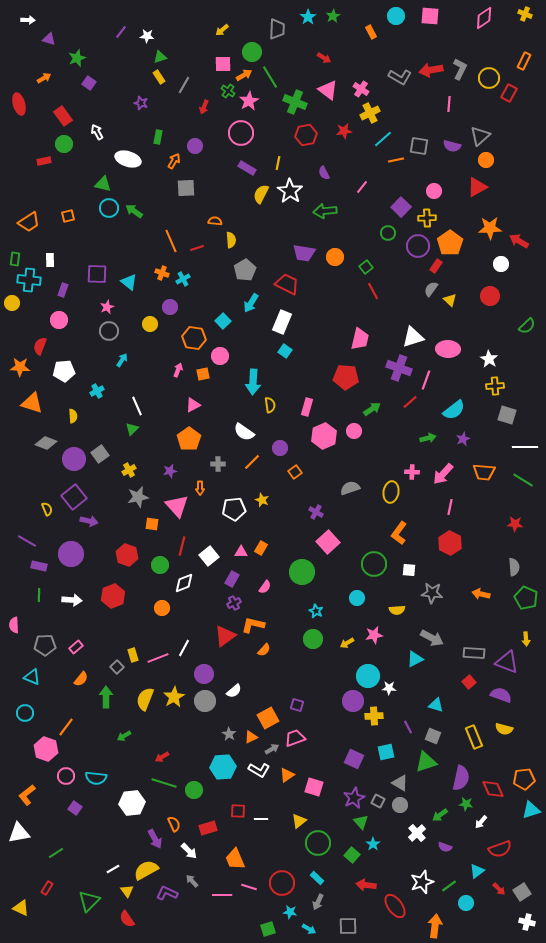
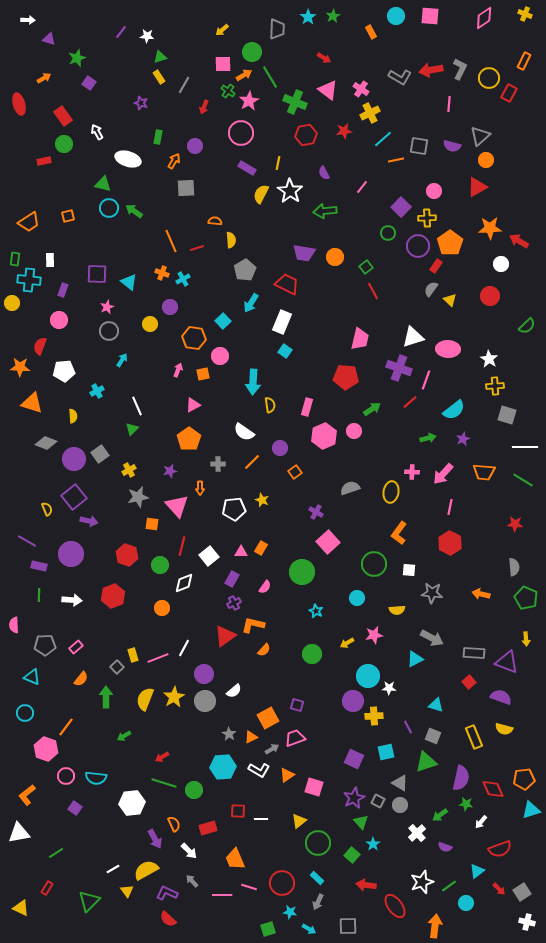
green circle at (313, 639): moved 1 px left, 15 px down
purple semicircle at (501, 695): moved 2 px down
red semicircle at (127, 919): moved 41 px right; rotated 12 degrees counterclockwise
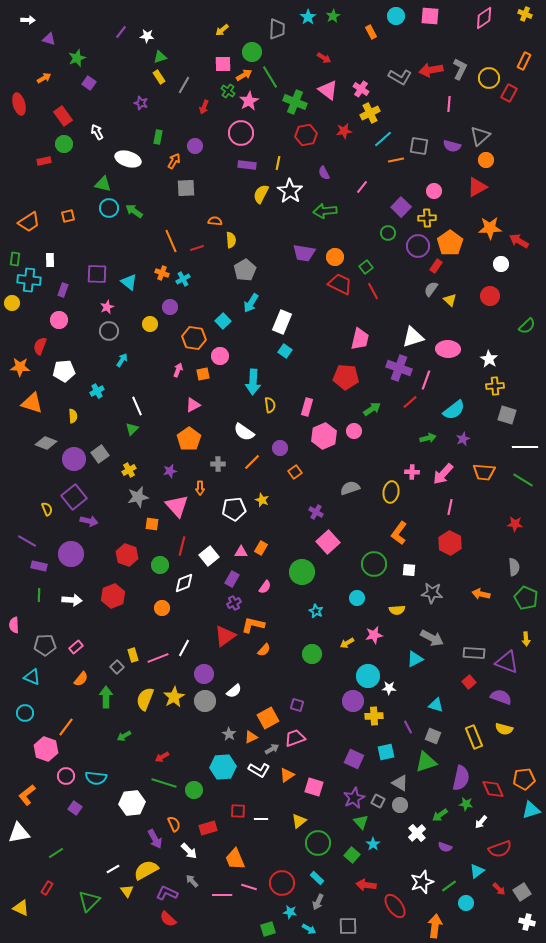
purple rectangle at (247, 168): moved 3 px up; rotated 24 degrees counterclockwise
red trapezoid at (287, 284): moved 53 px right
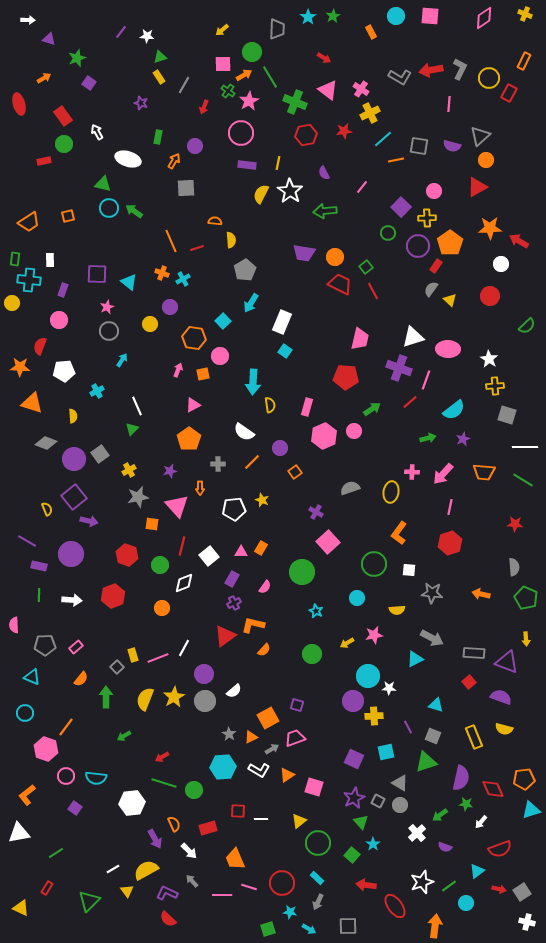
red hexagon at (450, 543): rotated 15 degrees clockwise
red arrow at (499, 889): rotated 32 degrees counterclockwise
